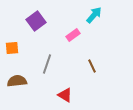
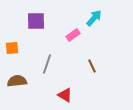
cyan arrow: moved 3 px down
purple square: rotated 36 degrees clockwise
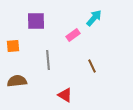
orange square: moved 1 px right, 2 px up
gray line: moved 1 px right, 4 px up; rotated 24 degrees counterclockwise
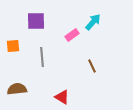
cyan arrow: moved 1 px left, 4 px down
pink rectangle: moved 1 px left
gray line: moved 6 px left, 3 px up
brown semicircle: moved 8 px down
red triangle: moved 3 px left, 2 px down
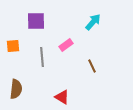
pink rectangle: moved 6 px left, 10 px down
brown semicircle: moved 1 px left; rotated 102 degrees clockwise
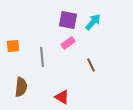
purple square: moved 32 px right, 1 px up; rotated 12 degrees clockwise
pink rectangle: moved 2 px right, 2 px up
brown line: moved 1 px left, 1 px up
brown semicircle: moved 5 px right, 2 px up
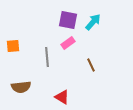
gray line: moved 5 px right
brown semicircle: rotated 78 degrees clockwise
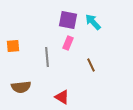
cyan arrow: rotated 84 degrees counterclockwise
pink rectangle: rotated 32 degrees counterclockwise
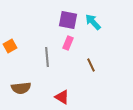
orange square: moved 3 px left; rotated 24 degrees counterclockwise
brown semicircle: moved 1 px down
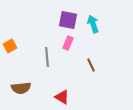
cyan arrow: moved 2 px down; rotated 24 degrees clockwise
